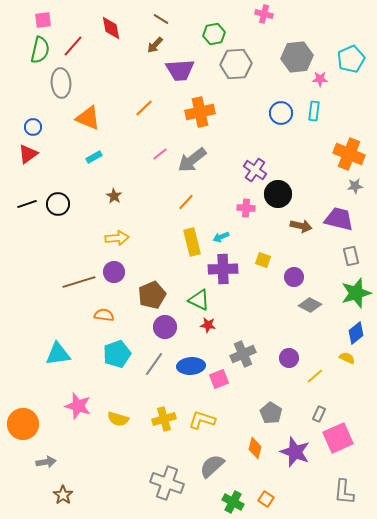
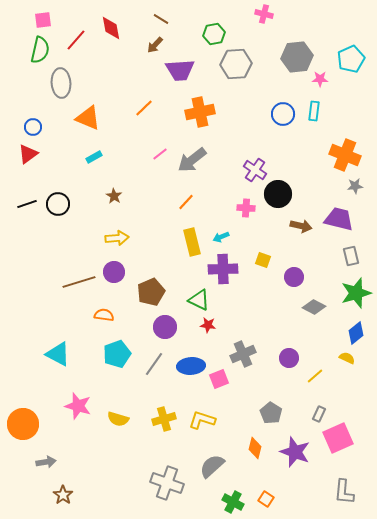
red line at (73, 46): moved 3 px right, 6 px up
blue circle at (281, 113): moved 2 px right, 1 px down
orange cross at (349, 154): moved 4 px left, 1 px down
brown pentagon at (152, 295): moved 1 px left, 3 px up
gray diamond at (310, 305): moved 4 px right, 2 px down
cyan triangle at (58, 354): rotated 36 degrees clockwise
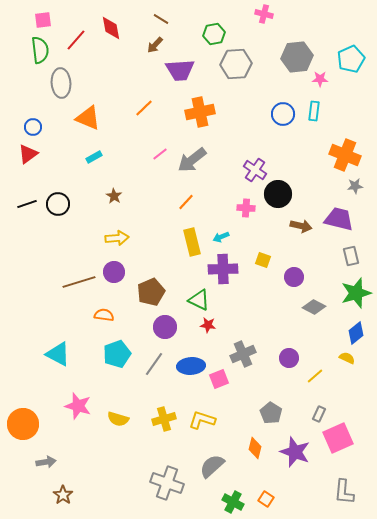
green semicircle at (40, 50): rotated 20 degrees counterclockwise
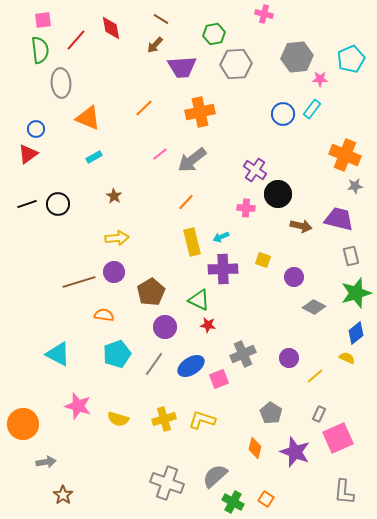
purple trapezoid at (180, 70): moved 2 px right, 3 px up
cyan rectangle at (314, 111): moved 2 px left, 2 px up; rotated 30 degrees clockwise
blue circle at (33, 127): moved 3 px right, 2 px down
brown pentagon at (151, 292): rotated 8 degrees counterclockwise
blue ellipse at (191, 366): rotated 28 degrees counterclockwise
gray semicircle at (212, 466): moved 3 px right, 10 px down
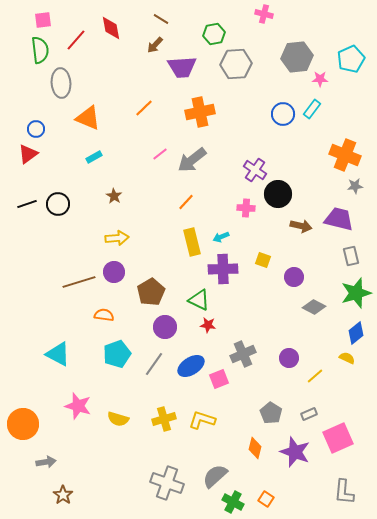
gray rectangle at (319, 414): moved 10 px left; rotated 42 degrees clockwise
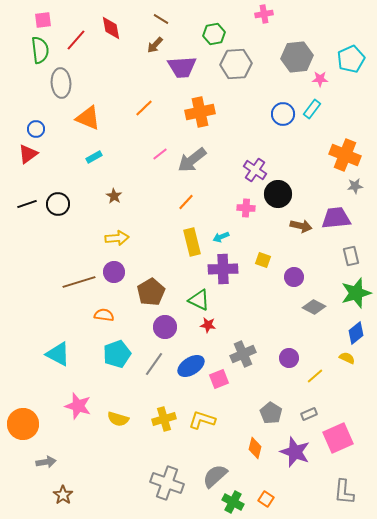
pink cross at (264, 14): rotated 24 degrees counterclockwise
purple trapezoid at (339, 219): moved 3 px left, 1 px up; rotated 20 degrees counterclockwise
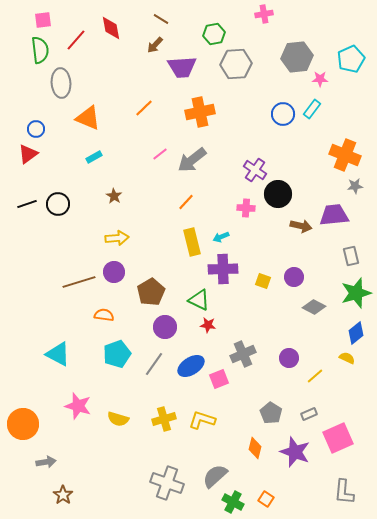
purple trapezoid at (336, 218): moved 2 px left, 3 px up
yellow square at (263, 260): moved 21 px down
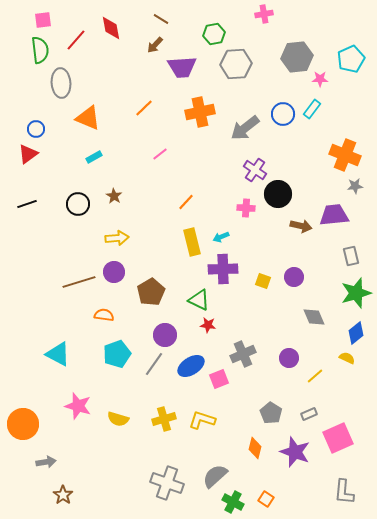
gray arrow at (192, 160): moved 53 px right, 32 px up
black circle at (58, 204): moved 20 px right
gray diamond at (314, 307): moved 10 px down; rotated 40 degrees clockwise
purple circle at (165, 327): moved 8 px down
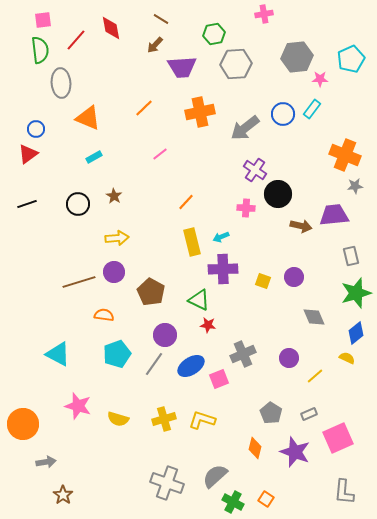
brown pentagon at (151, 292): rotated 12 degrees counterclockwise
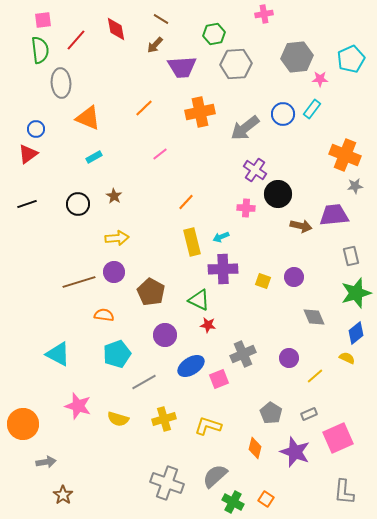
red diamond at (111, 28): moved 5 px right, 1 px down
gray line at (154, 364): moved 10 px left, 18 px down; rotated 25 degrees clockwise
yellow L-shape at (202, 420): moved 6 px right, 6 px down
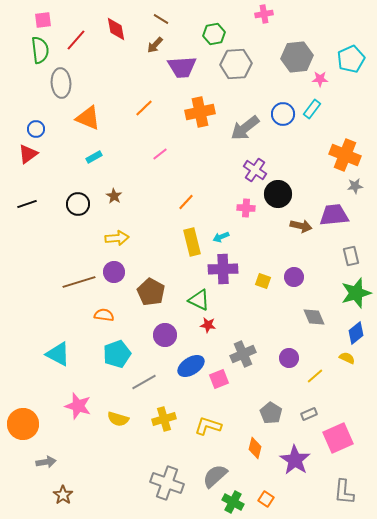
purple star at (295, 452): moved 8 px down; rotated 12 degrees clockwise
